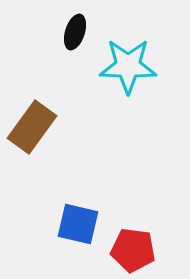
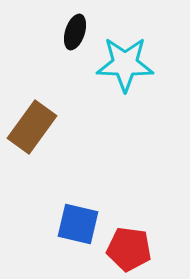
cyan star: moved 3 px left, 2 px up
red pentagon: moved 4 px left, 1 px up
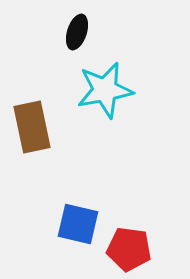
black ellipse: moved 2 px right
cyan star: moved 20 px left, 26 px down; rotated 12 degrees counterclockwise
brown rectangle: rotated 48 degrees counterclockwise
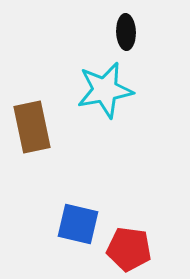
black ellipse: moved 49 px right; rotated 20 degrees counterclockwise
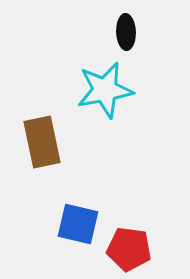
brown rectangle: moved 10 px right, 15 px down
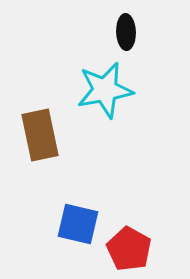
brown rectangle: moved 2 px left, 7 px up
red pentagon: rotated 21 degrees clockwise
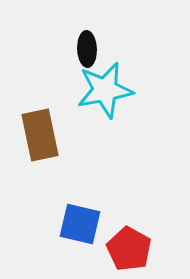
black ellipse: moved 39 px left, 17 px down
blue square: moved 2 px right
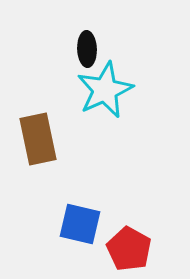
cyan star: rotated 14 degrees counterclockwise
brown rectangle: moved 2 px left, 4 px down
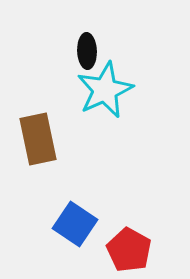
black ellipse: moved 2 px down
blue square: moved 5 px left; rotated 21 degrees clockwise
red pentagon: moved 1 px down
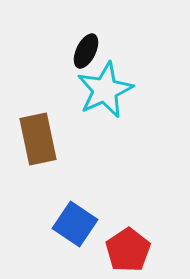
black ellipse: moved 1 px left; rotated 28 degrees clockwise
red pentagon: moved 1 px left; rotated 9 degrees clockwise
